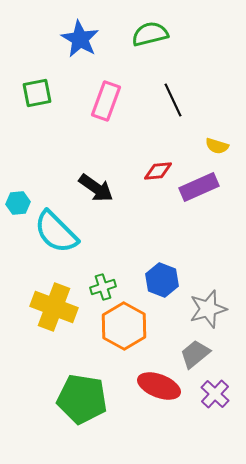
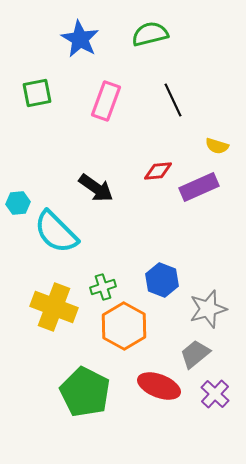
green pentagon: moved 3 px right, 7 px up; rotated 18 degrees clockwise
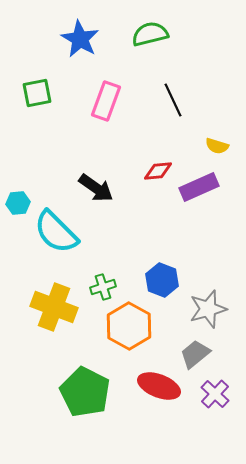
orange hexagon: moved 5 px right
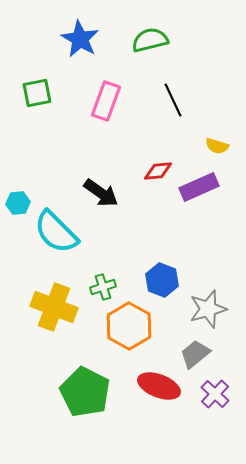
green semicircle: moved 6 px down
black arrow: moved 5 px right, 5 px down
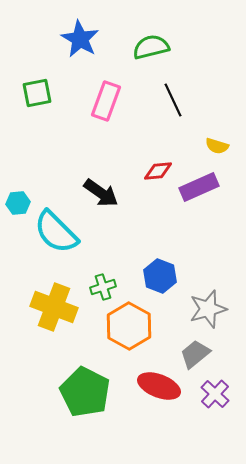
green semicircle: moved 1 px right, 7 px down
blue hexagon: moved 2 px left, 4 px up
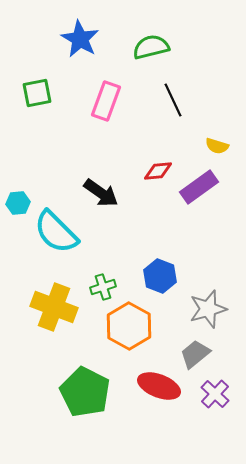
purple rectangle: rotated 12 degrees counterclockwise
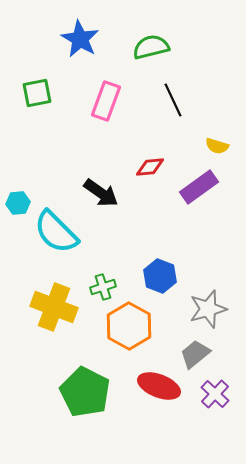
red diamond: moved 8 px left, 4 px up
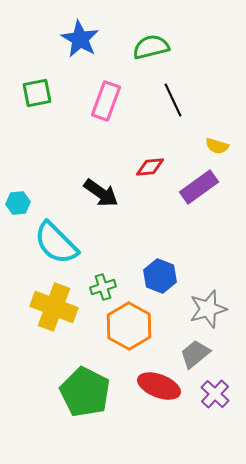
cyan semicircle: moved 11 px down
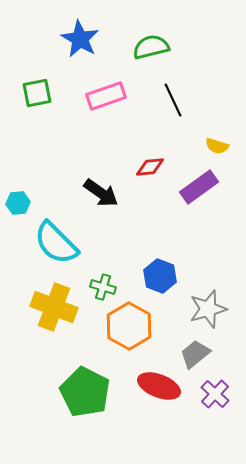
pink rectangle: moved 5 px up; rotated 51 degrees clockwise
green cross: rotated 35 degrees clockwise
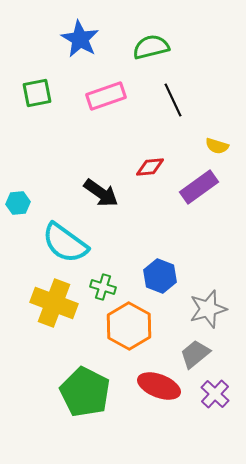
cyan semicircle: moved 9 px right; rotated 9 degrees counterclockwise
yellow cross: moved 4 px up
